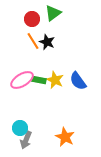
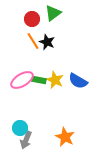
blue semicircle: rotated 24 degrees counterclockwise
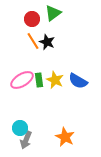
green rectangle: rotated 72 degrees clockwise
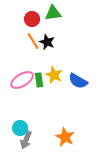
green triangle: rotated 30 degrees clockwise
yellow star: moved 1 px left, 5 px up
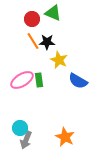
green triangle: rotated 30 degrees clockwise
black star: rotated 21 degrees counterclockwise
yellow star: moved 5 px right, 15 px up
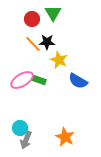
green triangle: rotated 36 degrees clockwise
orange line: moved 3 px down; rotated 12 degrees counterclockwise
green rectangle: rotated 64 degrees counterclockwise
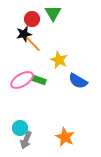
black star: moved 23 px left, 8 px up; rotated 14 degrees counterclockwise
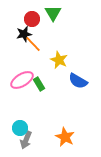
green rectangle: moved 4 px down; rotated 40 degrees clockwise
